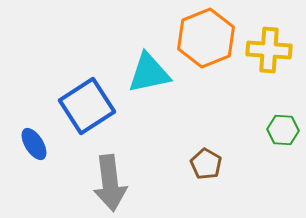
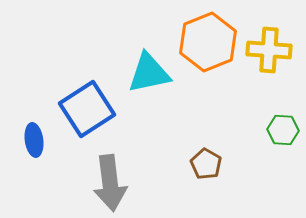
orange hexagon: moved 2 px right, 4 px down
blue square: moved 3 px down
blue ellipse: moved 4 px up; rotated 24 degrees clockwise
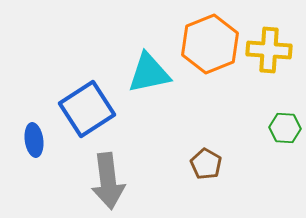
orange hexagon: moved 2 px right, 2 px down
green hexagon: moved 2 px right, 2 px up
gray arrow: moved 2 px left, 2 px up
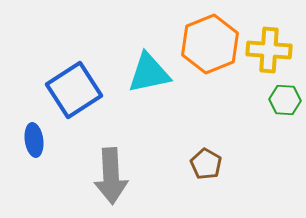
blue square: moved 13 px left, 19 px up
green hexagon: moved 28 px up
gray arrow: moved 3 px right, 5 px up; rotated 4 degrees clockwise
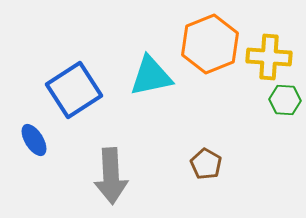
yellow cross: moved 7 px down
cyan triangle: moved 2 px right, 3 px down
blue ellipse: rotated 24 degrees counterclockwise
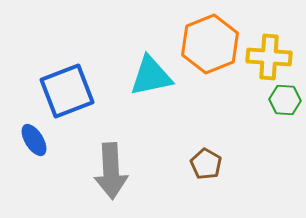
blue square: moved 7 px left, 1 px down; rotated 12 degrees clockwise
gray arrow: moved 5 px up
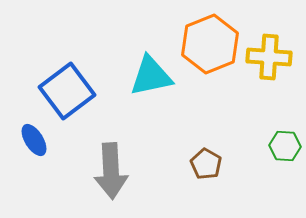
blue square: rotated 16 degrees counterclockwise
green hexagon: moved 46 px down
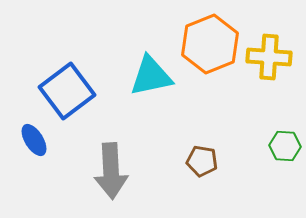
brown pentagon: moved 4 px left, 3 px up; rotated 20 degrees counterclockwise
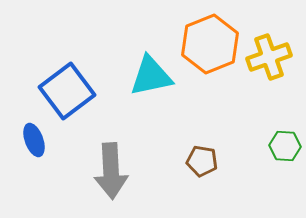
yellow cross: rotated 24 degrees counterclockwise
blue ellipse: rotated 12 degrees clockwise
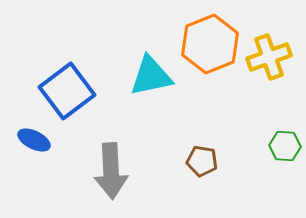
blue ellipse: rotated 44 degrees counterclockwise
